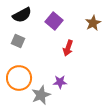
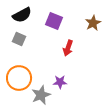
purple square: rotated 18 degrees counterclockwise
gray square: moved 1 px right, 2 px up
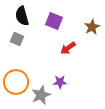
black semicircle: moved 1 px down; rotated 102 degrees clockwise
brown star: moved 1 px left, 4 px down
gray square: moved 2 px left
red arrow: rotated 35 degrees clockwise
orange circle: moved 3 px left, 4 px down
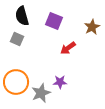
gray star: moved 2 px up
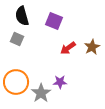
brown star: moved 20 px down
gray star: rotated 12 degrees counterclockwise
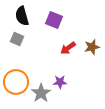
purple square: moved 1 px up
brown star: rotated 14 degrees clockwise
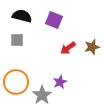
black semicircle: rotated 120 degrees clockwise
gray square: moved 1 px down; rotated 24 degrees counterclockwise
purple star: rotated 24 degrees counterclockwise
gray star: moved 1 px right, 2 px down
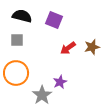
orange circle: moved 9 px up
